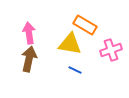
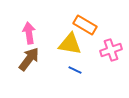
brown arrow: rotated 25 degrees clockwise
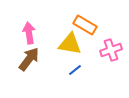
blue line: rotated 64 degrees counterclockwise
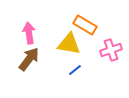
yellow triangle: moved 1 px left
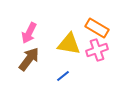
orange rectangle: moved 12 px right, 3 px down
pink arrow: rotated 145 degrees counterclockwise
pink cross: moved 14 px left
blue line: moved 12 px left, 6 px down
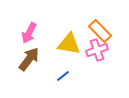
orange rectangle: moved 3 px right, 3 px down; rotated 15 degrees clockwise
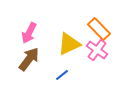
orange rectangle: moved 1 px left, 2 px up
yellow triangle: rotated 35 degrees counterclockwise
pink cross: rotated 35 degrees counterclockwise
blue line: moved 1 px left, 1 px up
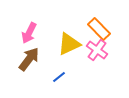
blue line: moved 3 px left, 2 px down
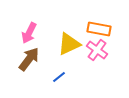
orange rectangle: rotated 35 degrees counterclockwise
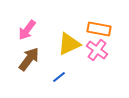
pink arrow: moved 2 px left, 3 px up; rotated 10 degrees clockwise
